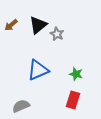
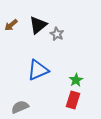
green star: moved 6 px down; rotated 24 degrees clockwise
gray semicircle: moved 1 px left, 1 px down
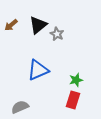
green star: rotated 16 degrees clockwise
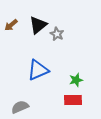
red rectangle: rotated 72 degrees clockwise
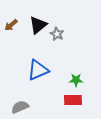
green star: rotated 16 degrees clockwise
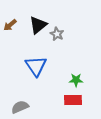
brown arrow: moved 1 px left
blue triangle: moved 2 px left, 4 px up; rotated 40 degrees counterclockwise
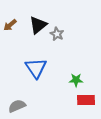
blue triangle: moved 2 px down
red rectangle: moved 13 px right
gray semicircle: moved 3 px left, 1 px up
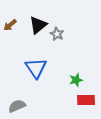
green star: rotated 16 degrees counterclockwise
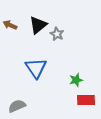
brown arrow: rotated 64 degrees clockwise
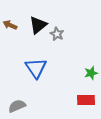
green star: moved 15 px right, 7 px up
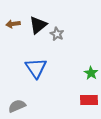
brown arrow: moved 3 px right, 1 px up; rotated 32 degrees counterclockwise
green star: rotated 24 degrees counterclockwise
red rectangle: moved 3 px right
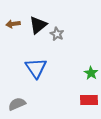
gray semicircle: moved 2 px up
